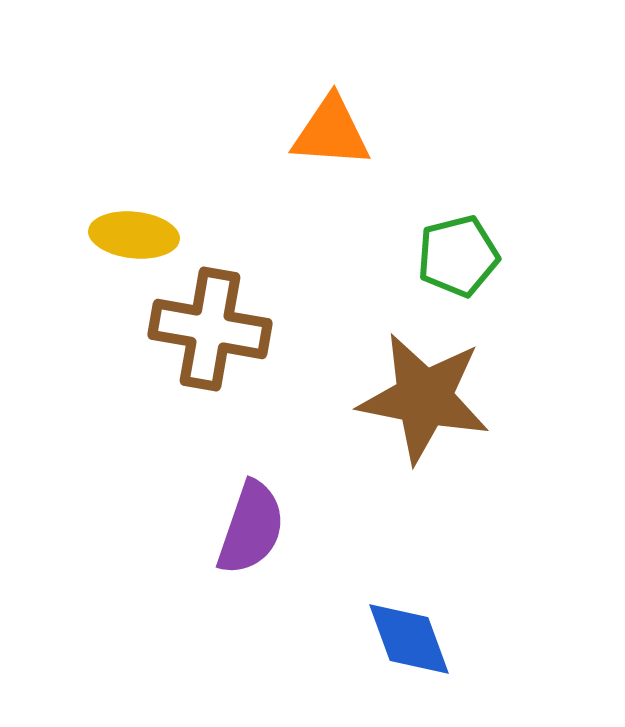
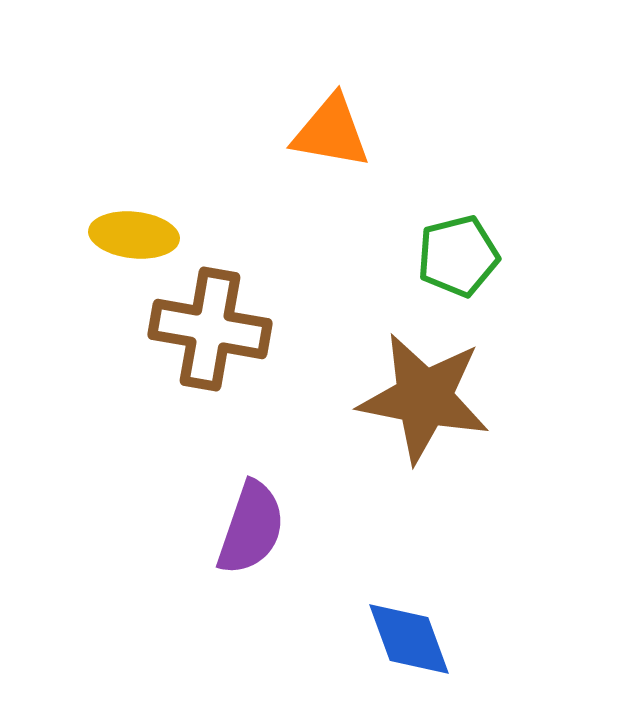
orange triangle: rotated 6 degrees clockwise
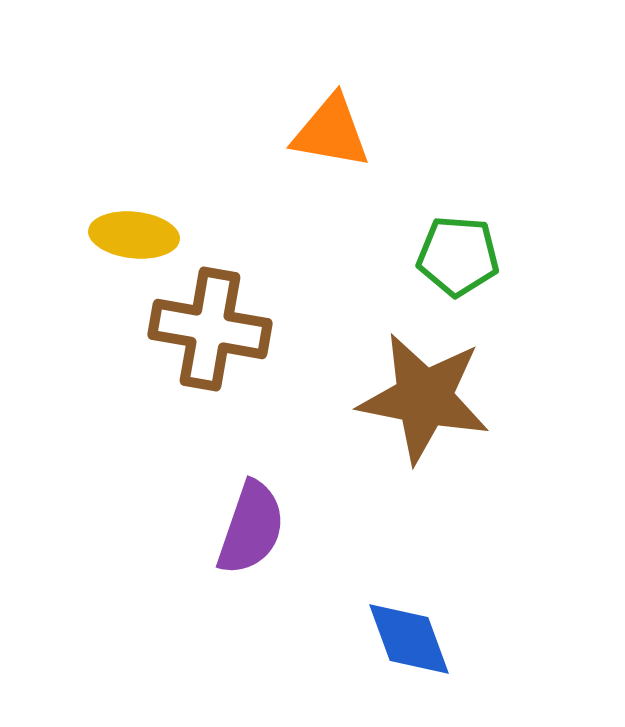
green pentagon: rotated 18 degrees clockwise
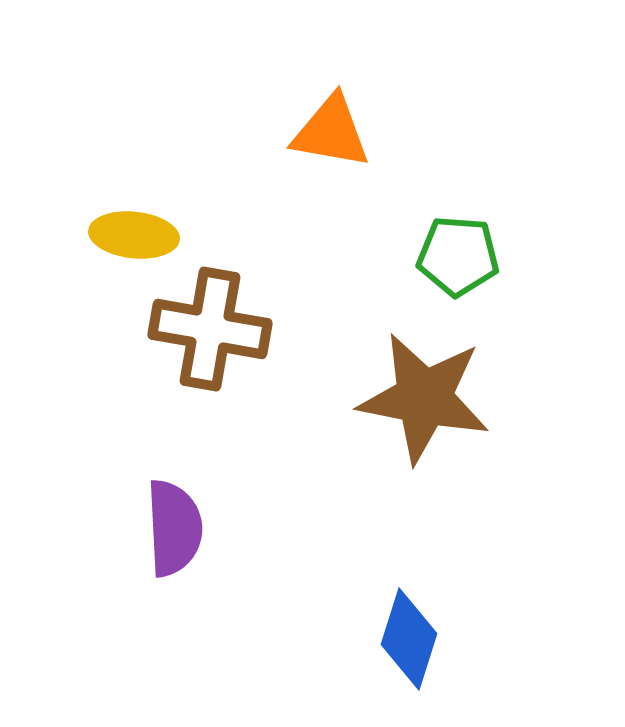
purple semicircle: moved 77 px left; rotated 22 degrees counterclockwise
blue diamond: rotated 38 degrees clockwise
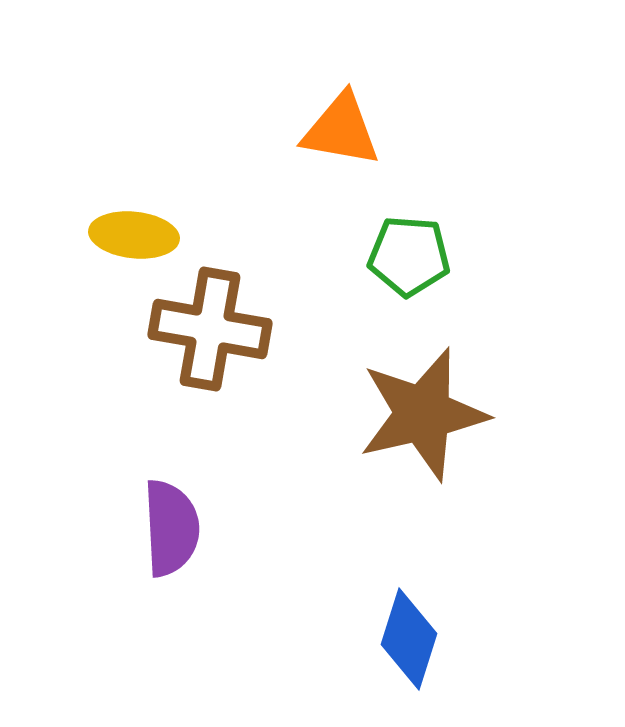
orange triangle: moved 10 px right, 2 px up
green pentagon: moved 49 px left
brown star: moved 1 px left, 16 px down; rotated 24 degrees counterclockwise
purple semicircle: moved 3 px left
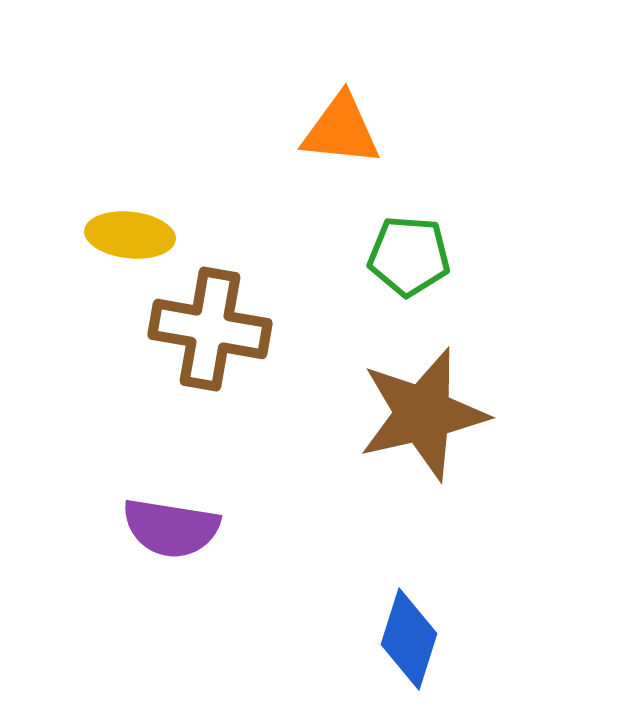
orange triangle: rotated 4 degrees counterclockwise
yellow ellipse: moved 4 px left
purple semicircle: rotated 102 degrees clockwise
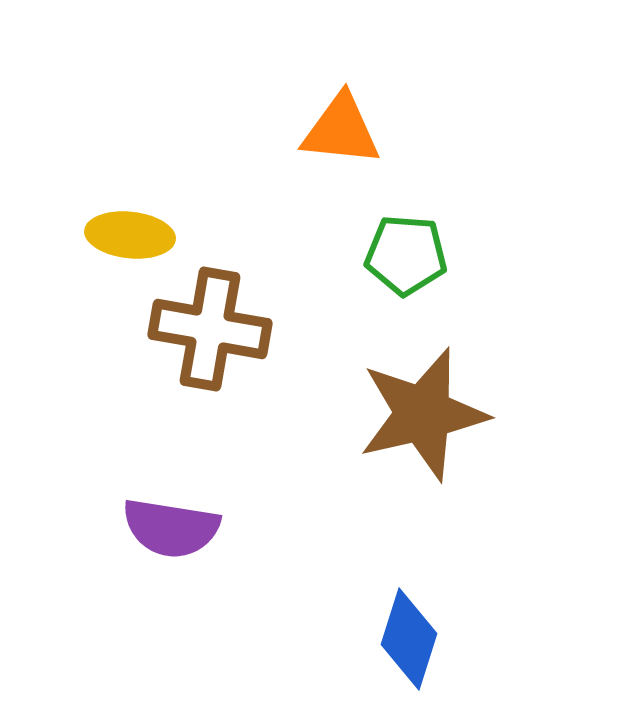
green pentagon: moved 3 px left, 1 px up
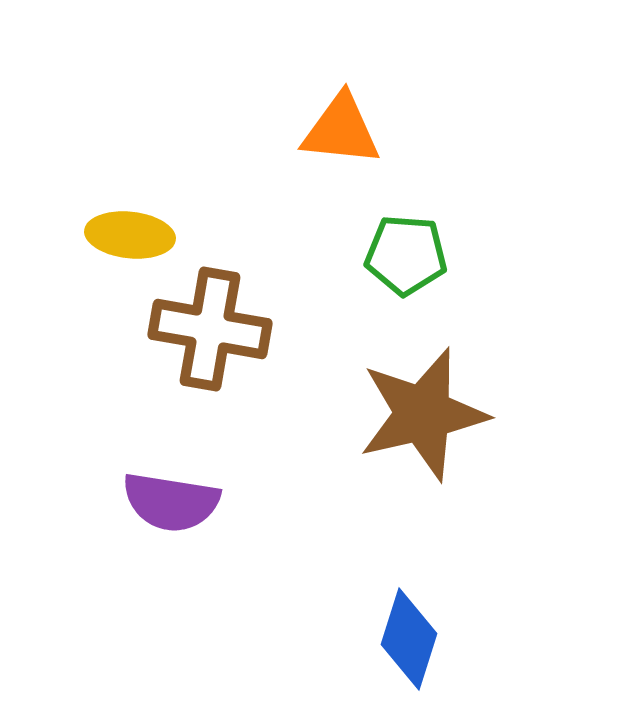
purple semicircle: moved 26 px up
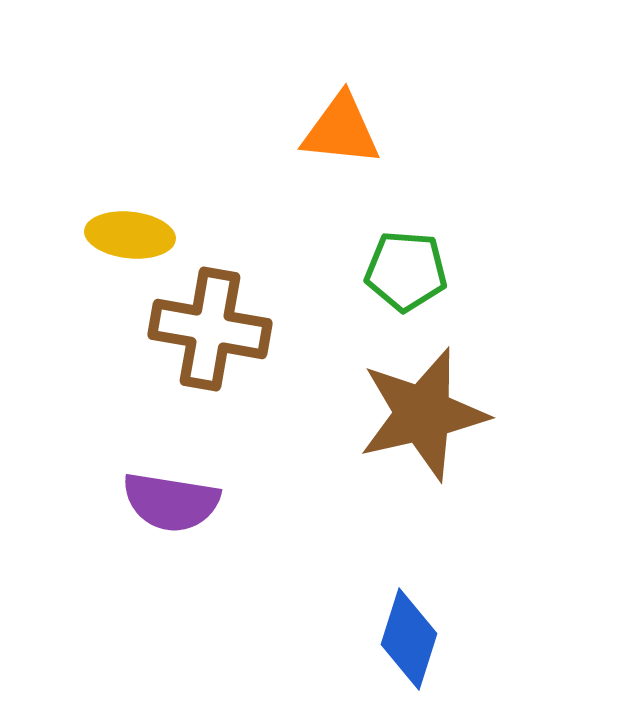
green pentagon: moved 16 px down
